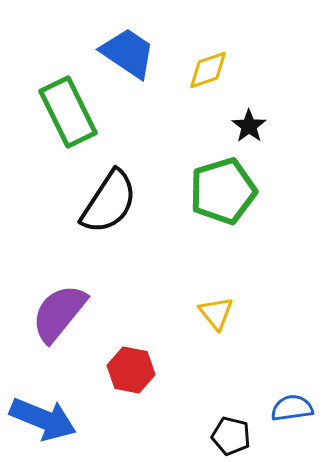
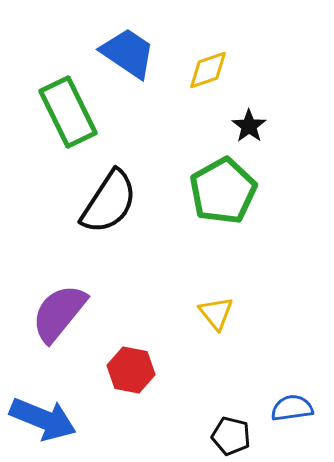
green pentagon: rotated 12 degrees counterclockwise
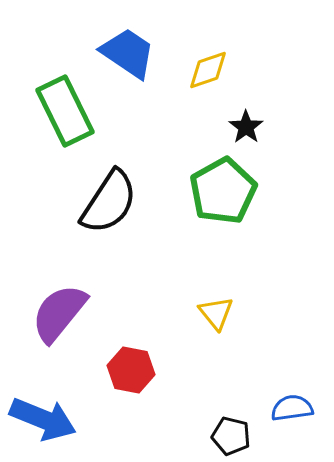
green rectangle: moved 3 px left, 1 px up
black star: moved 3 px left, 1 px down
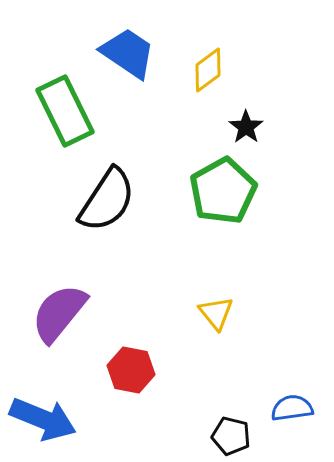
yellow diamond: rotated 18 degrees counterclockwise
black semicircle: moved 2 px left, 2 px up
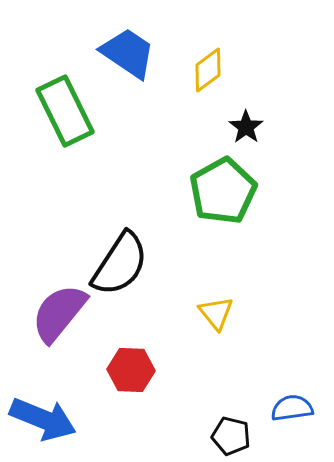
black semicircle: moved 13 px right, 64 px down
red hexagon: rotated 9 degrees counterclockwise
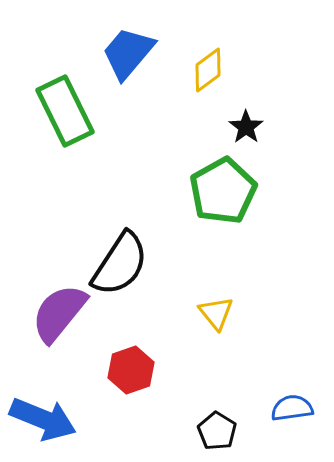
blue trapezoid: rotated 84 degrees counterclockwise
red hexagon: rotated 21 degrees counterclockwise
black pentagon: moved 14 px left, 5 px up; rotated 18 degrees clockwise
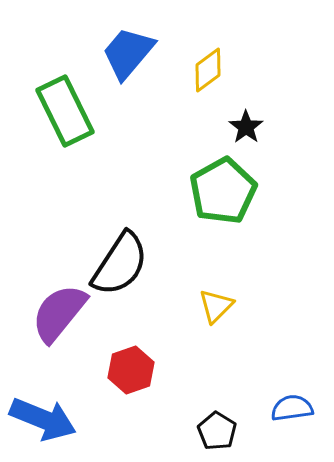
yellow triangle: moved 7 px up; rotated 24 degrees clockwise
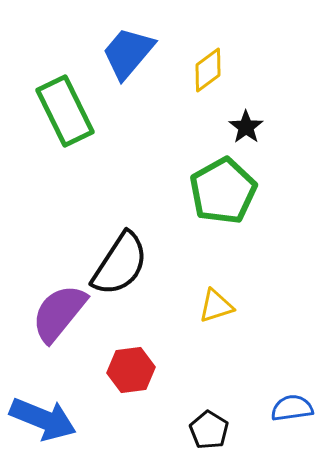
yellow triangle: rotated 27 degrees clockwise
red hexagon: rotated 12 degrees clockwise
black pentagon: moved 8 px left, 1 px up
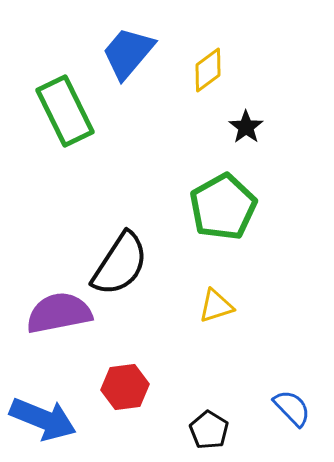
green pentagon: moved 16 px down
purple semicircle: rotated 40 degrees clockwise
red hexagon: moved 6 px left, 17 px down
blue semicircle: rotated 54 degrees clockwise
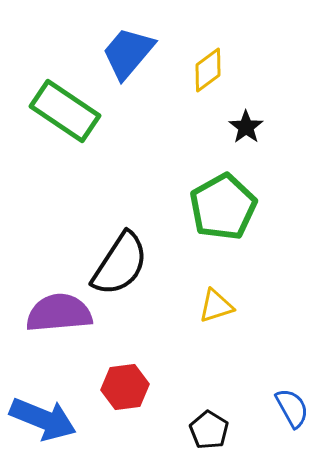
green rectangle: rotated 30 degrees counterclockwise
purple semicircle: rotated 6 degrees clockwise
blue semicircle: rotated 15 degrees clockwise
